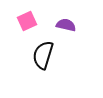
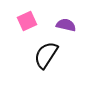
black semicircle: moved 3 px right; rotated 16 degrees clockwise
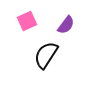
purple semicircle: rotated 114 degrees clockwise
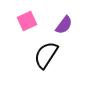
purple semicircle: moved 2 px left
